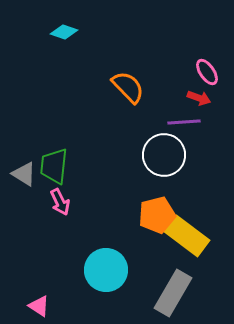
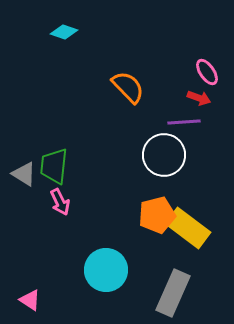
yellow rectangle: moved 1 px right, 8 px up
gray rectangle: rotated 6 degrees counterclockwise
pink triangle: moved 9 px left, 6 px up
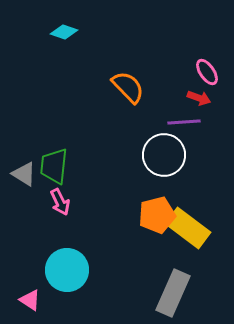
cyan circle: moved 39 px left
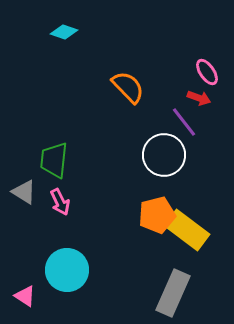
purple line: rotated 56 degrees clockwise
green trapezoid: moved 6 px up
gray triangle: moved 18 px down
yellow rectangle: moved 1 px left, 2 px down
pink triangle: moved 5 px left, 4 px up
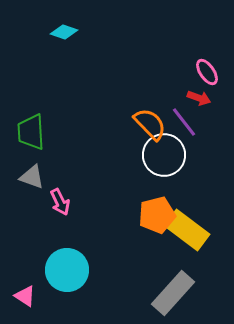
orange semicircle: moved 22 px right, 37 px down
green trapezoid: moved 23 px left, 28 px up; rotated 9 degrees counterclockwise
gray triangle: moved 8 px right, 15 px up; rotated 12 degrees counterclockwise
gray rectangle: rotated 18 degrees clockwise
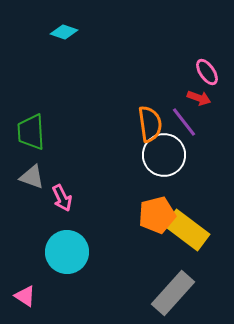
orange semicircle: rotated 36 degrees clockwise
pink arrow: moved 2 px right, 4 px up
cyan circle: moved 18 px up
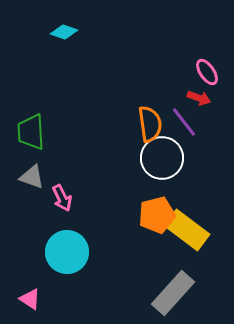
white circle: moved 2 px left, 3 px down
pink triangle: moved 5 px right, 3 px down
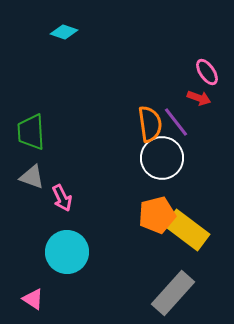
purple line: moved 8 px left
pink triangle: moved 3 px right
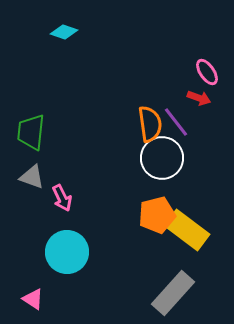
green trapezoid: rotated 9 degrees clockwise
